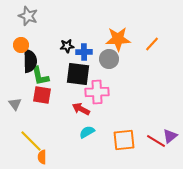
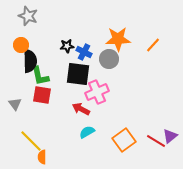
orange line: moved 1 px right, 1 px down
blue cross: rotated 28 degrees clockwise
pink cross: rotated 20 degrees counterclockwise
orange square: rotated 30 degrees counterclockwise
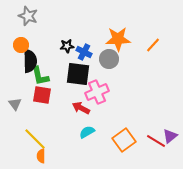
red arrow: moved 1 px up
yellow line: moved 4 px right, 2 px up
orange semicircle: moved 1 px left, 1 px up
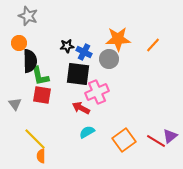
orange circle: moved 2 px left, 2 px up
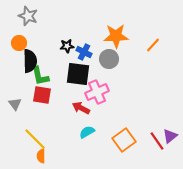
orange star: moved 2 px left, 3 px up
red line: moved 1 px right; rotated 24 degrees clockwise
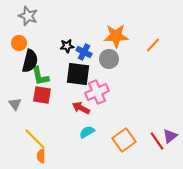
black semicircle: rotated 15 degrees clockwise
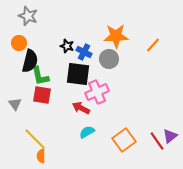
black star: rotated 24 degrees clockwise
